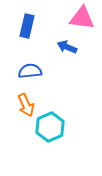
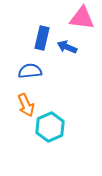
blue rectangle: moved 15 px right, 12 px down
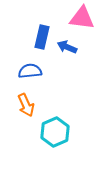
blue rectangle: moved 1 px up
cyan hexagon: moved 5 px right, 5 px down
